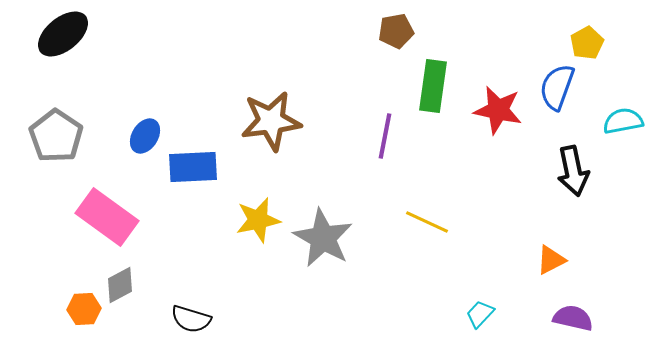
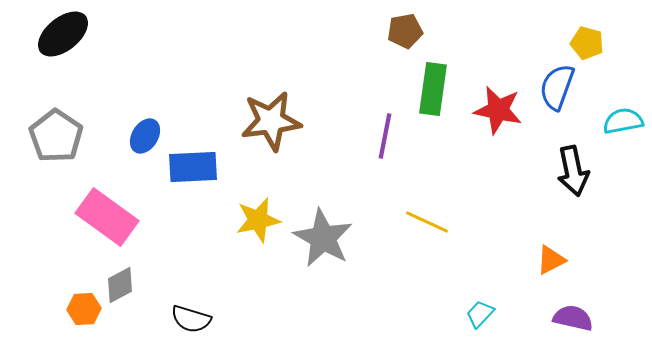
brown pentagon: moved 9 px right
yellow pentagon: rotated 28 degrees counterclockwise
green rectangle: moved 3 px down
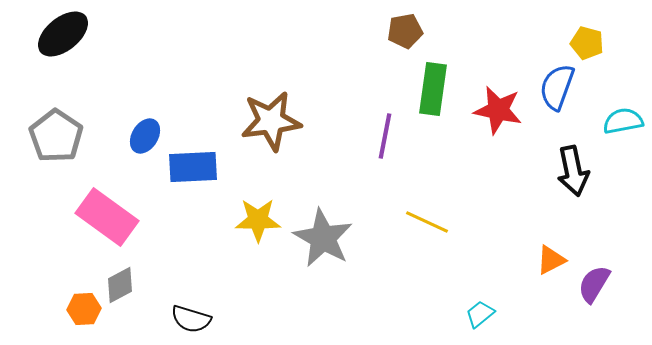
yellow star: rotated 12 degrees clockwise
cyan trapezoid: rotated 8 degrees clockwise
purple semicircle: moved 21 px right, 34 px up; rotated 72 degrees counterclockwise
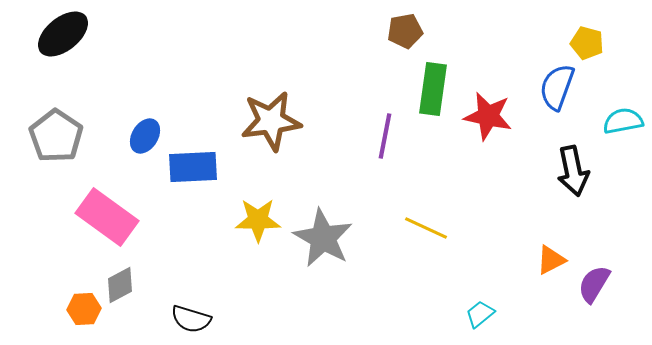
red star: moved 10 px left, 6 px down
yellow line: moved 1 px left, 6 px down
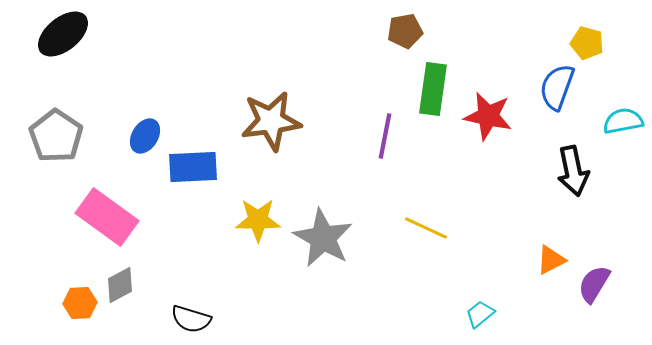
orange hexagon: moved 4 px left, 6 px up
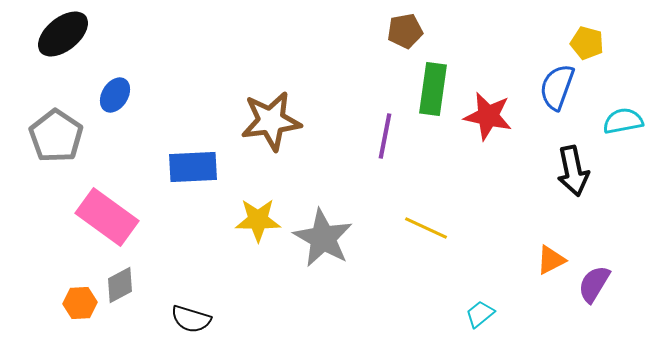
blue ellipse: moved 30 px left, 41 px up
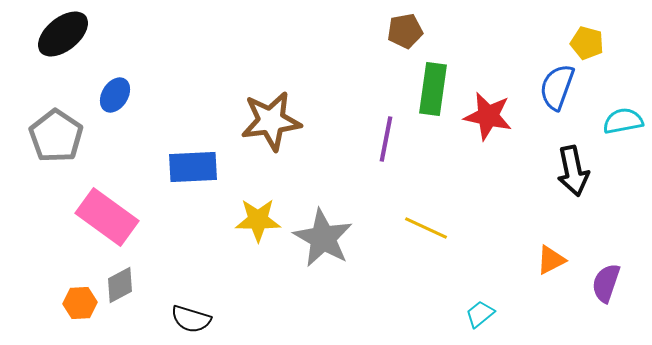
purple line: moved 1 px right, 3 px down
purple semicircle: moved 12 px right, 1 px up; rotated 12 degrees counterclockwise
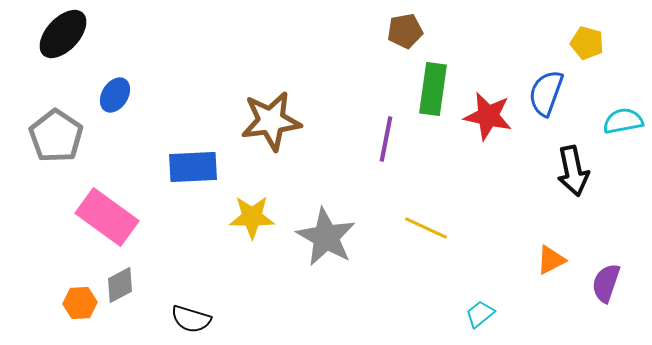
black ellipse: rotated 8 degrees counterclockwise
blue semicircle: moved 11 px left, 6 px down
yellow star: moved 6 px left, 3 px up
gray star: moved 3 px right, 1 px up
